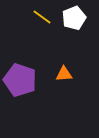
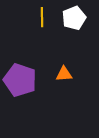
yellow line: rotated 54 degrees clockwise
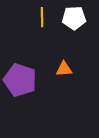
white pentagon: rotated 20 degrees clockwise
orange triangle: moved 5 px up
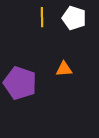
white pentagon: rotated 20 degrees clockwise
purple pentagon: moved 3 px down
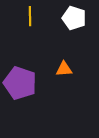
yellow line: moved 12 px left, 1 px up
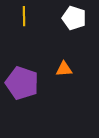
yellow line: moved 6 px left
purple pentagon: moved 2 px right
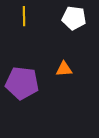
white pentagon: rotated 10 degrees counterclockwise
purple pentagon: rotated 12 degrees counterclockwise
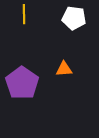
yellow line: moved 2 px up
purple pentagon: rotated 28 degrees clockwise
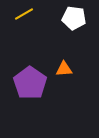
yellow line: rotated 60 degrees clockwise
purple pentagon: moved 8 px right
